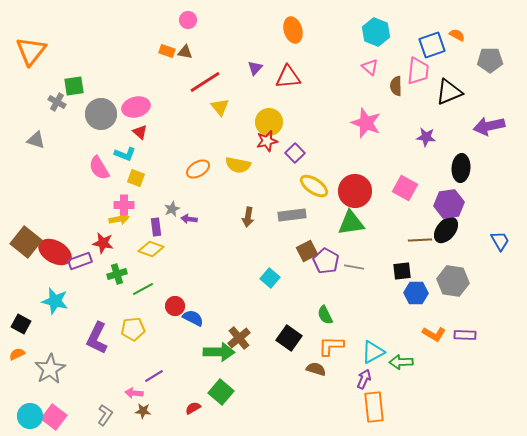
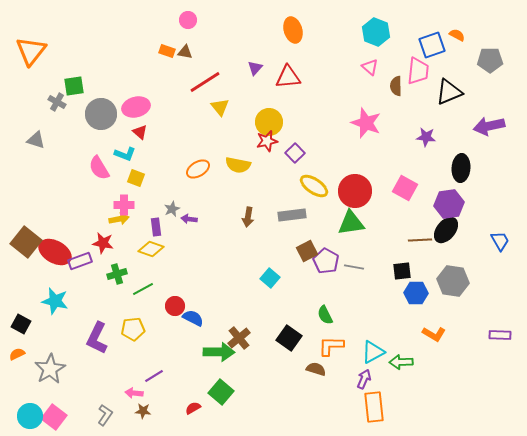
purple rectangle at (465, 335): moved 35 px right
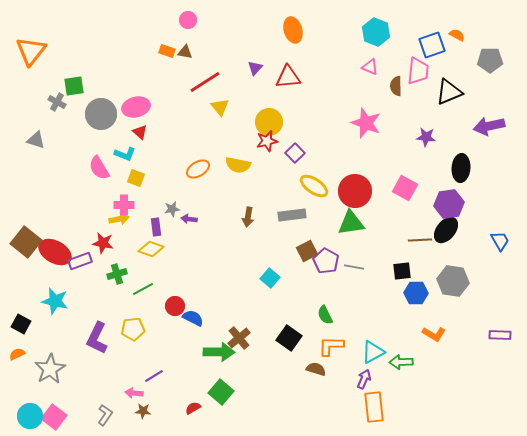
pink triangle at (370, 67): rotated 18 degrees counterclockwise
gray star at (172, 209): rotated 14 degrees clockwise
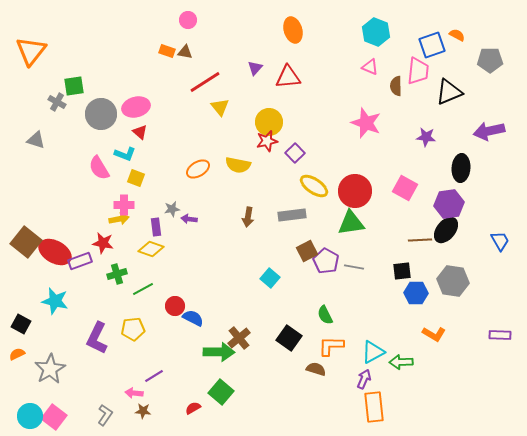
purple arrow at (489, 126): moved 5 px down
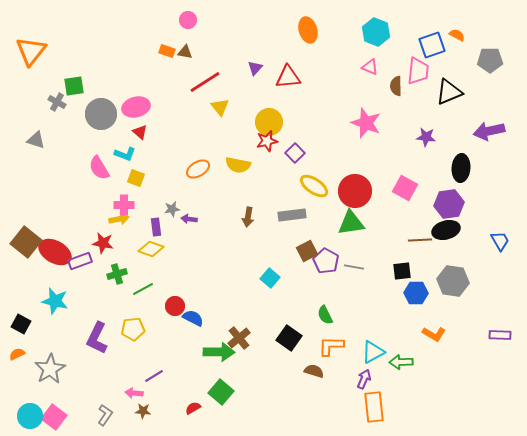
orange ellipse at (293, 30): moved 15 px right
black ellipse at (446, 230): rotated 36 degrees clockwise
brown semicircle at (316, 369): moved 2 px left, 2 px down
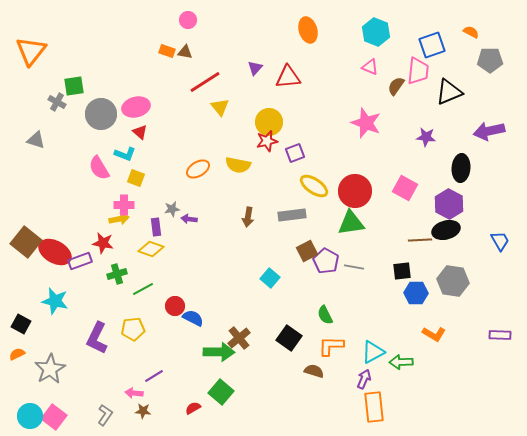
orange semicircle at (457, 35): moved 14 px right, 3 px up
brown semicircle at (396, 86): rotated 36 degrees clockwise
purple square at (295, 153): rotated 24 degrees clockwise
purple hexagon at (449, 204): rotated 24 degrees counterclockwise
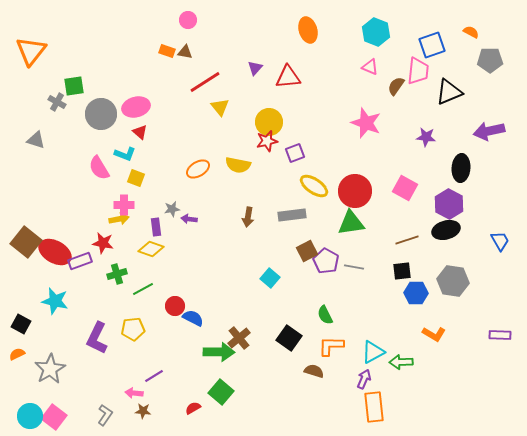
brown line at (420, 240): moved 13 px left; rotated 15 degrees counterclockwise
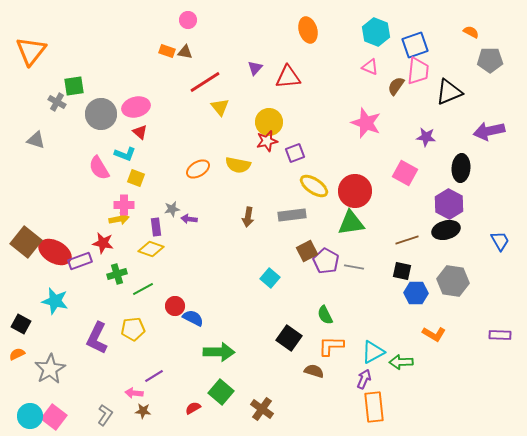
blue square at (432, 45): moved 17 px left
pink square at (405, 188): moved 15 px up
black square at (402, 271): rotated 18 degrees clockwise
brown cross at (239, 338): moved 23 px right, 71 px down; rotated 15 degrees counterclockwise
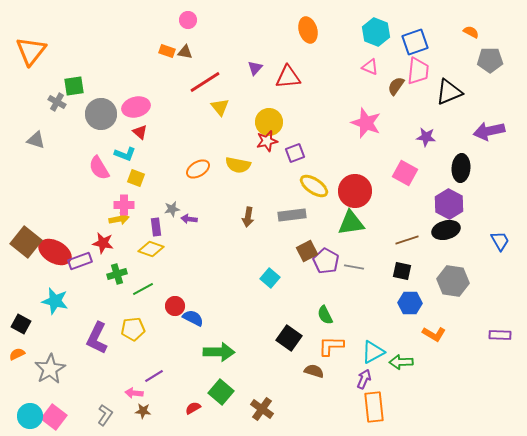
blue square at (415, 45): moved 3 px up
blue hexagon at (416, 293): moved 6 px left, 10 px down
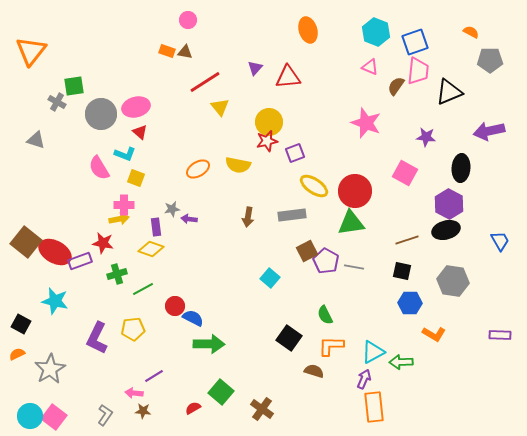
green arrow at (219, 352): moved 10 px left, 8 px up
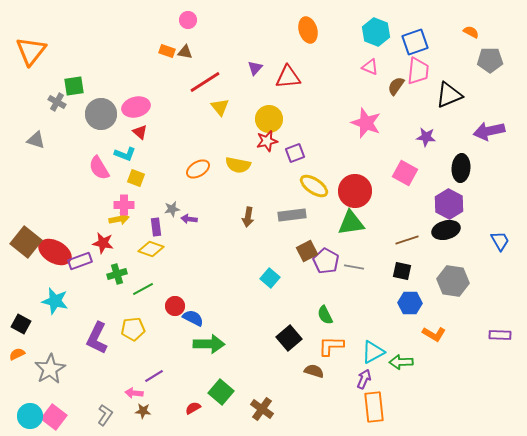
black triangle at (449, 92): moved 3 px down
yellow circle at (269, 122): moved 3 px up
black square at (289, 338): rotated 15 degrees clockwise
